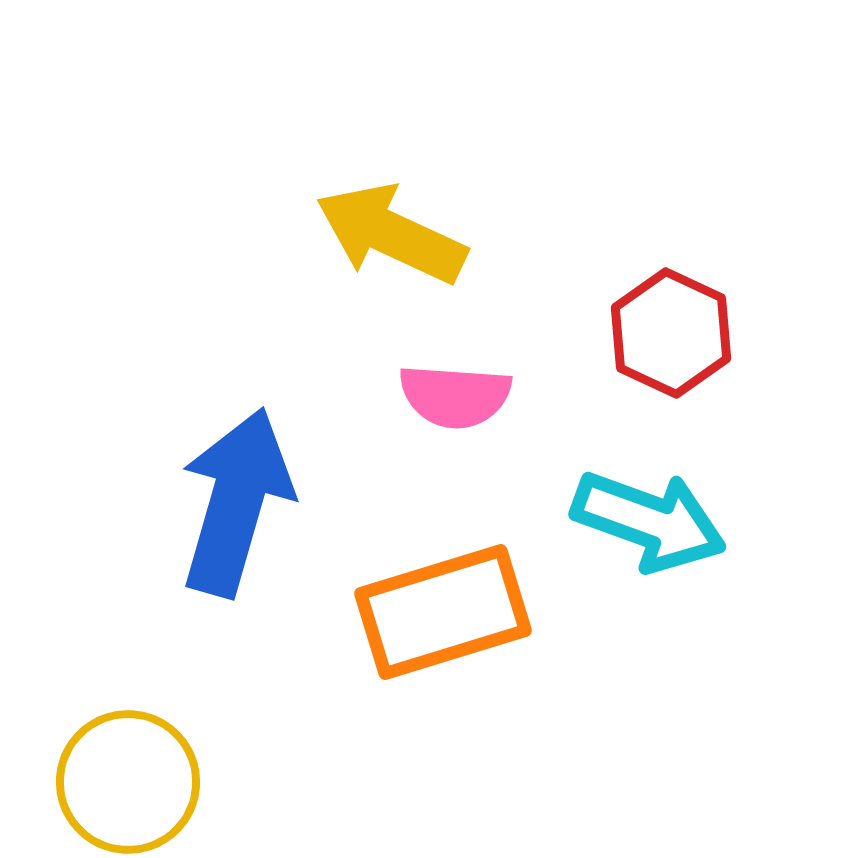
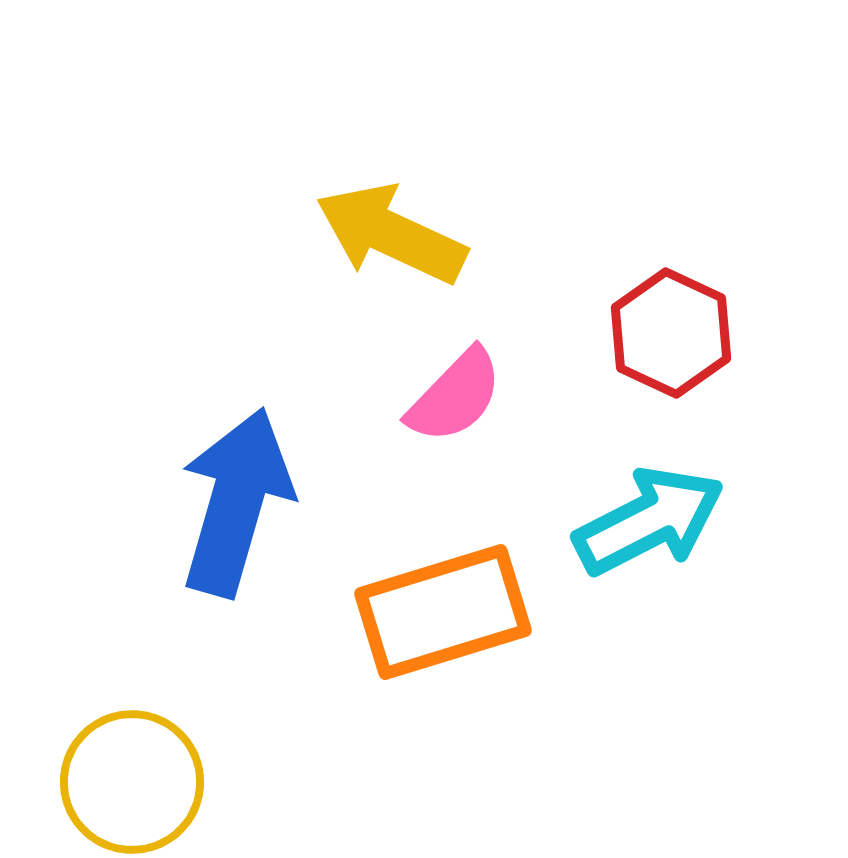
pink semicircle: rotated 50 degrees counterclockwise
cyan arrow: rotated 47 degrees counterclockwise
yellow circle: moved 4 px right
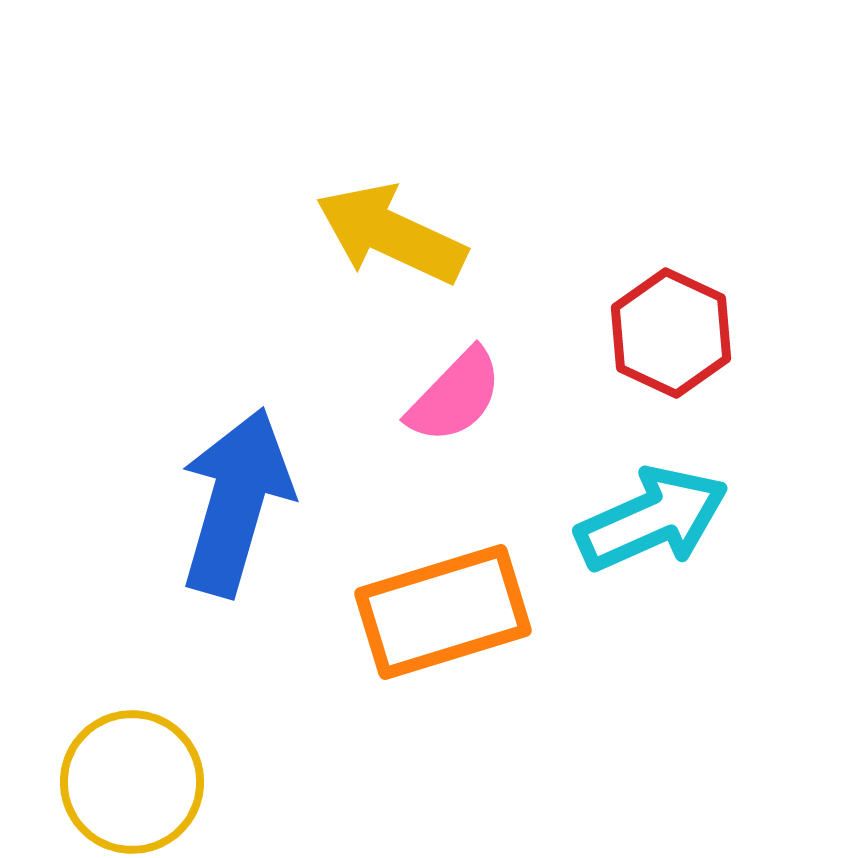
cyan arrow: moved 3 px right, 2 px up; rotated 3 degrees clockwise
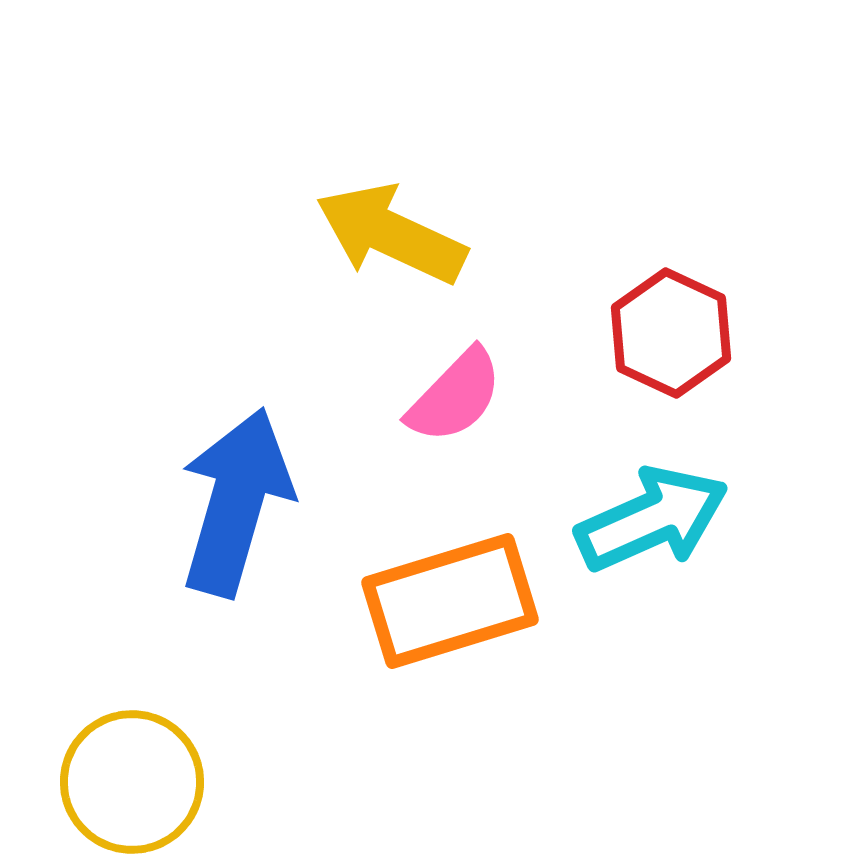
orange rectangle: moved 7 px right, 11 px up
